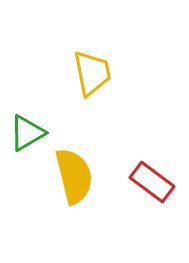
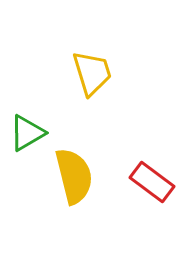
yellow trapezoid: rotated 6 degrees counterclockwise
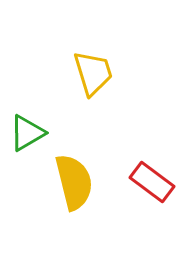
yellow trapezoid: moved 1 px right
yellow semicircle: moved 6 px down
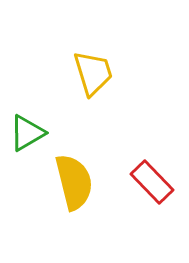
red rectangle: rotated 9 degrees clockwise
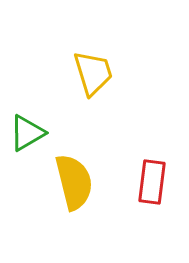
red rectangle: rotated 51 degrees clockwise
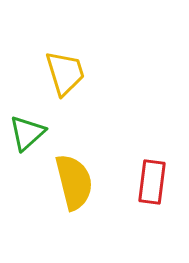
yellow trapezoid: moved 28 px left
green triangle: rotated 12 degrees counterclockwise
